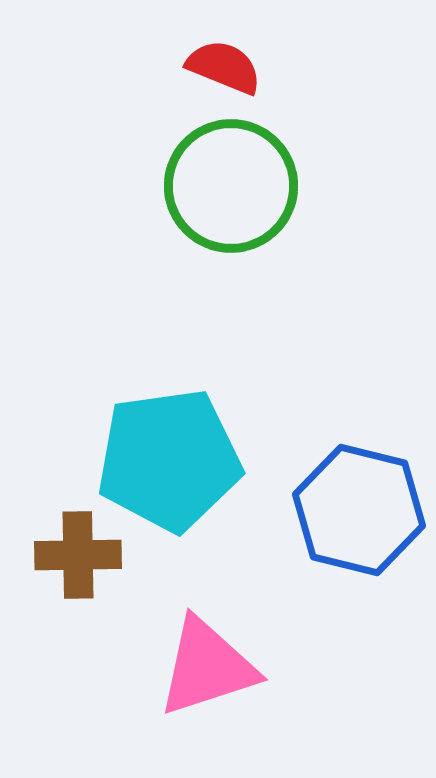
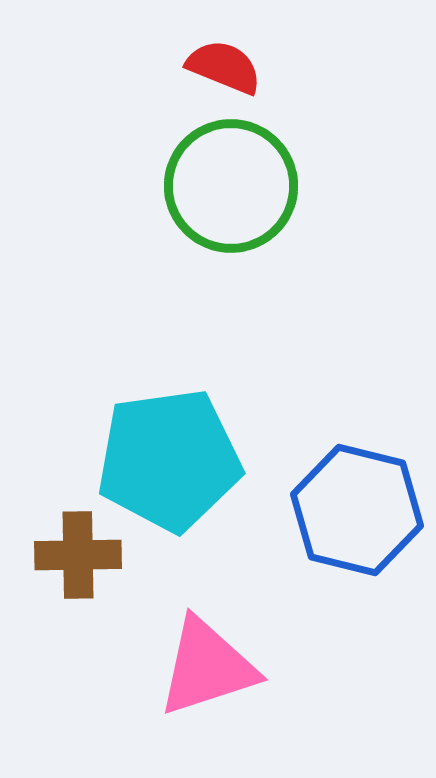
blue hexagon: moved 2 px left
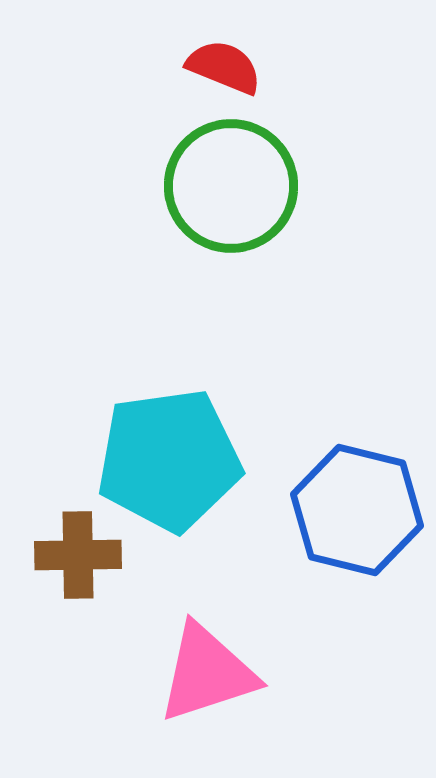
pink triangle: moved 6 px down
